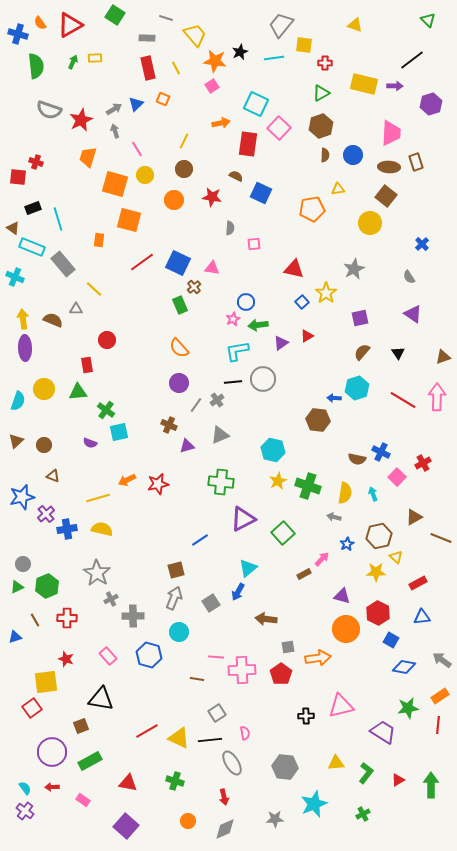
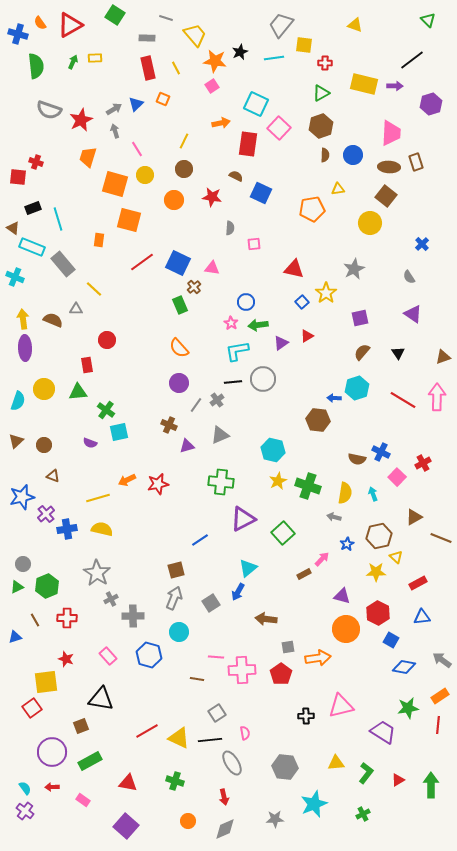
pink star at (233, 319): moved 2 px left, 4 px down; rotated 16 degrees counterclockwise
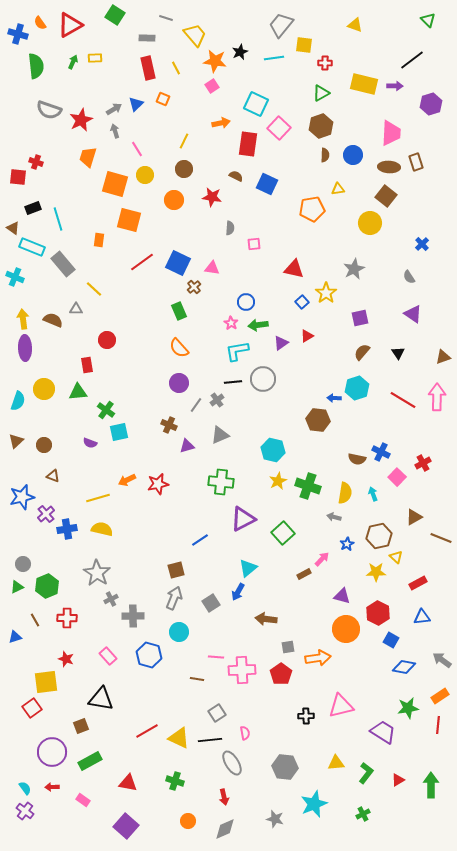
blue square at (261, 193): moved 6 px right, 9 px up
green rectangle at (180, 305): moved 1 px left, 6 px down
gray star at (275, 819): rotated 18 degrees clockwise
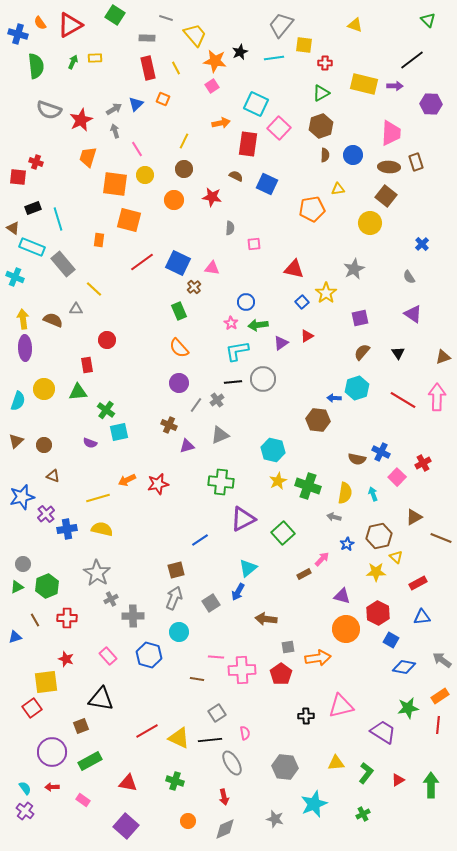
purple hexagon at (431, 104): rotated 20 degrees clockwise
orange square at (115, 184): rotated 8 degrees counterclockwise
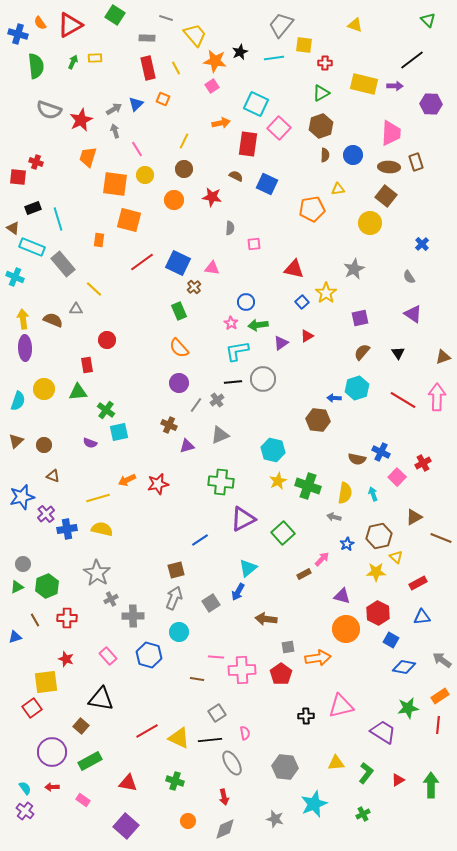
brown square at (81, 726): rotated 28 degrees counterclockwise
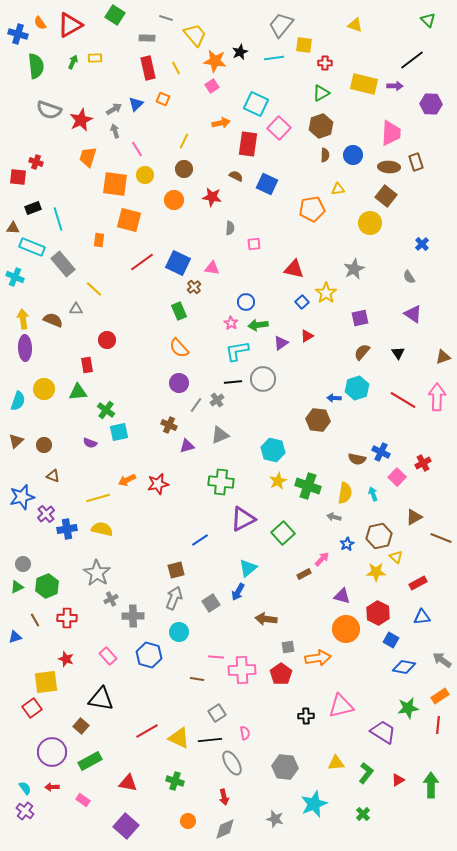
brown triangle at (13, 228): rotated 32 degrees counterclockwise
green cross at (363, 814): rotated 16 degrees counterclockwise
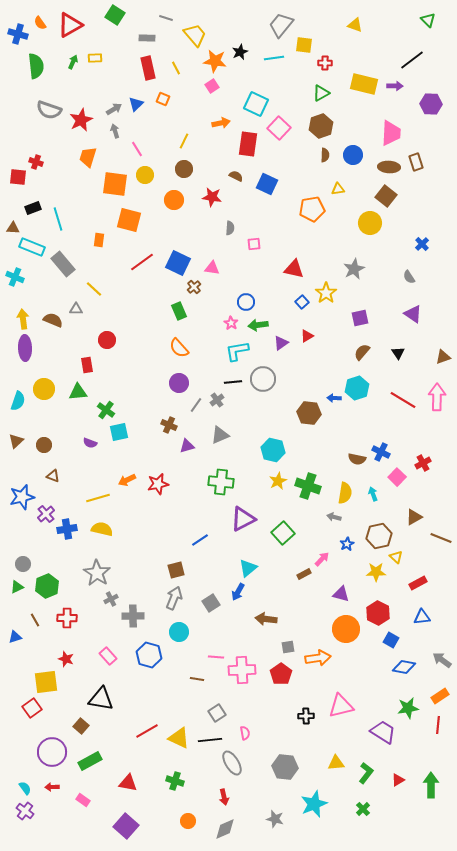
brown hexagon at (318, 420): moved 9 px left, 7 px up
purple triangle at (342, 596): moved 1 px left, 2 px up
green cross at (363, 814): moved 5 px up
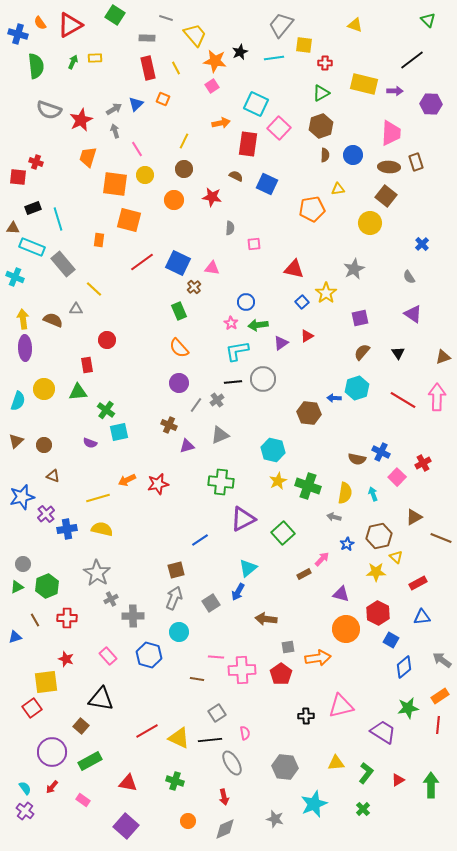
purple arrow at (395, 86): moved 5 px down
blue diamond at (404, 667): rotated 50 degrees counterclockwise
red arrow at (52, 787): rotated 48 degrees counterclockwise
